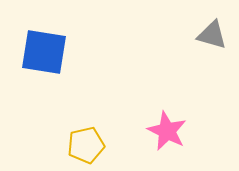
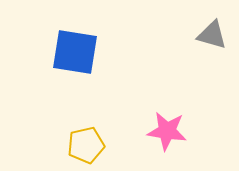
blue square: moved 31 px right
pink star: rotated 18 degrees counterclockwise
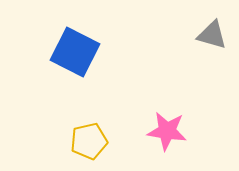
blue square: rotated 18 degrees clockwise
yellow pentagon: moved 3 px right, 4 px up
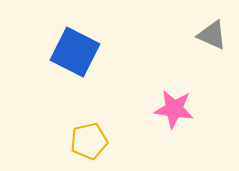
gray triangle: rotated 8 degrees clockwise
pink star: moved 7 px right, 22 px up
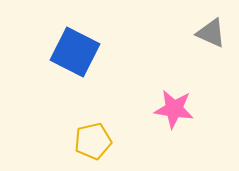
gray triangle: moved 1 px left, 2 px up
yellow pentagon: moved 4 px right
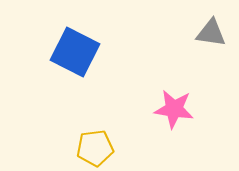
gray triangle: rotated 16 degrees counterclockwise
yellow pentagon: moved 2 px right, 7 px down; rotated 6 degrees clockwise
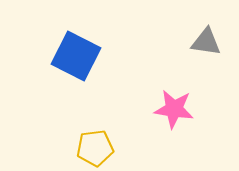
gray triangle: moved 5 px left, 9 px down
blue square: moved 1 px right, 4 px down
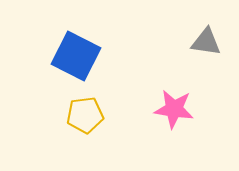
yellow pentagon: moved 10 px left, 33 px up
